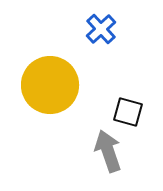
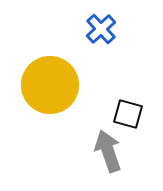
black square: moved 2 px down
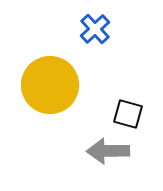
blue cross: moved 6 px left
gray arrow: rotated 72 degrees counterclockwise
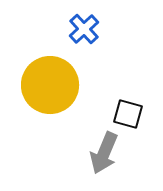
blue cross: moved 11 px left
gray arrow: moved 4 px left, 2 px down; rotated 66 degrees counterclockwise
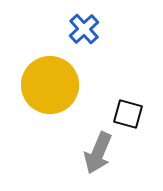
gray arrow: moved 6 px left
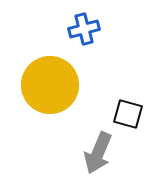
blue cross: rotated 28 degrees clockwise
